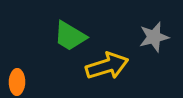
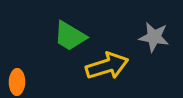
gray star: rotated 24 degrees clockwise
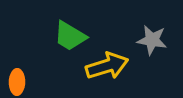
gray star: moved 2 px left, 3 px down
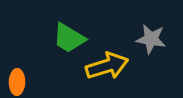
green trapezoid: moved 1 px left, 2 px down
gray star: moved 1 px left, 1 px up
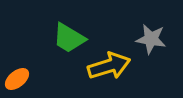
yellow arrow: moved 2 px right
orange ellipse: moved 3 px up; rotated 50 degrees clockwise
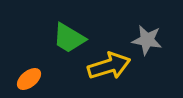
gray star: moved 4 px left, 1 px down
orange ellipse: moved 12 px right
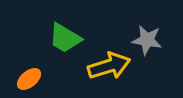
green trapezoid: moved 4 px left
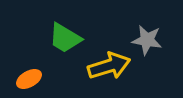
orange ellipse: rotated 10 degrees clockwise
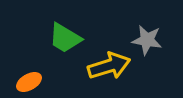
orange ellipse: moved 3 px down
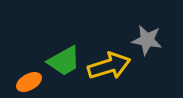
green trapezoid: moved 1 px left, 23 px down; rotated 60 degrees counterclockwise
